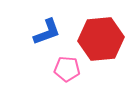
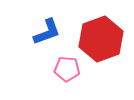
red hexagon: rotated 15 degrees counterclockwise
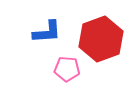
blue L-shape: rotated 16 degrees clockwise
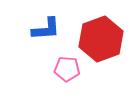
blue L-shape: moved 1 px left, 3 px up
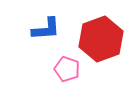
pink pentagon: rotated 15 degrees clockwise
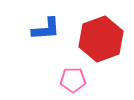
pink pentagon: moved 6 px right, 11 px down; rotated 20 degrees counterclockwise
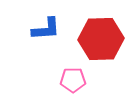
red hexagon: rotated 18 degrees clockwise
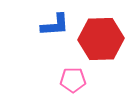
blue L-shape: moved 9 px right, 4 px up
